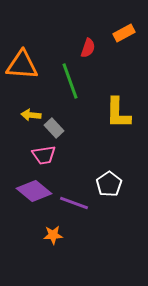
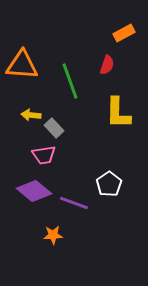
red semicircle: moved 19 px right, 17 px down
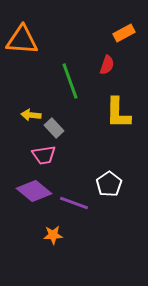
orange triangle: moved 25 px up
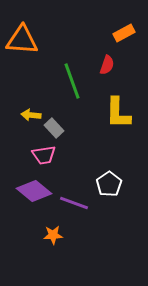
green line: moved 2 px right
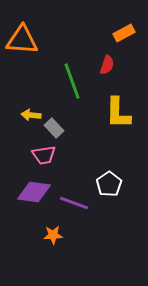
purple diamond: moved 1 px down; rotated 32 degrees counterclockwise
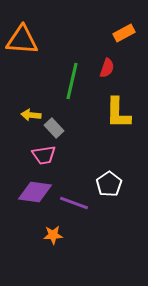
red semicircle: moved 3 px down
green line: rotated 33 degrees clockwise
purple diamond: moved 1 px right
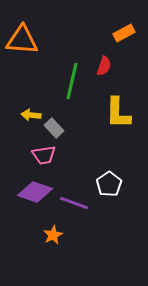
red semicircle: moved 3 px left, 2 px up
purple diamond: rotated 12 degrees clockwise
orange star: rotated 24 degrees counterclockwise
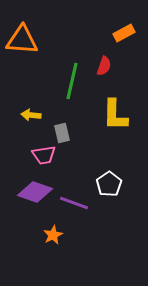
yellow L-shape: moved 3 px left, 2 px down
gray rectangle: moved 8 px right, 5 px down; rotated 30 degrees clockwise
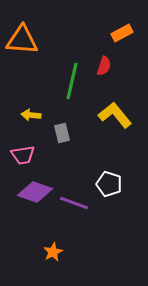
orange rectangle: moved 2 px left
yellow L-shape: rotated 140 degrees clockwise
pink trapezoid: moved 21 px left
white pentagon: rotated 20 degrees counterclockwise
orange star: moved 17 px down
